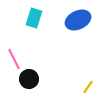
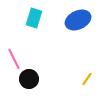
yellow line: moved 1 px left, 8 px up
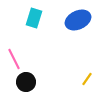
black circle: moved 3 px left, 3 px down
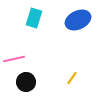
pink line: rotated 75 degrees counterclockwise
yellow line: moved 15 px left, 1 px up
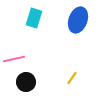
blue ellipse: rotated 45 degrees counterclockwise
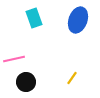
cyan rectangle: rotated 36 degrees counterclockwise
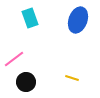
cyan rectangle: moved 4 px left
pink line: rotated 25 degrees counterclockwise
yellow line: rotated 72 degrees clockwise
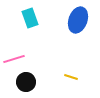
pink line: rotated 20 degrees clockwise
yellow line: moved 1 px left, 1 px up
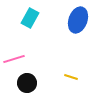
cyan rectangle: rotated 48 degrees clockwise
black circle: moved 1 px right, 1 px down
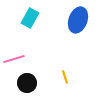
yellow line: moved 6 px left; rotated 56 degrees clockwise
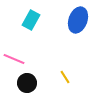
cyan rectangle: moved 1 px right, 2 px down
pink line: rotated 40 degrees clockwise
yellow line: rotated 16 degrees counterclockwise
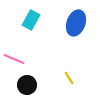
blue ellipse: moved 2 px left, 3 px down
yellow line: moved 4 px right, 1 px down
black circle: moved 2 px down
